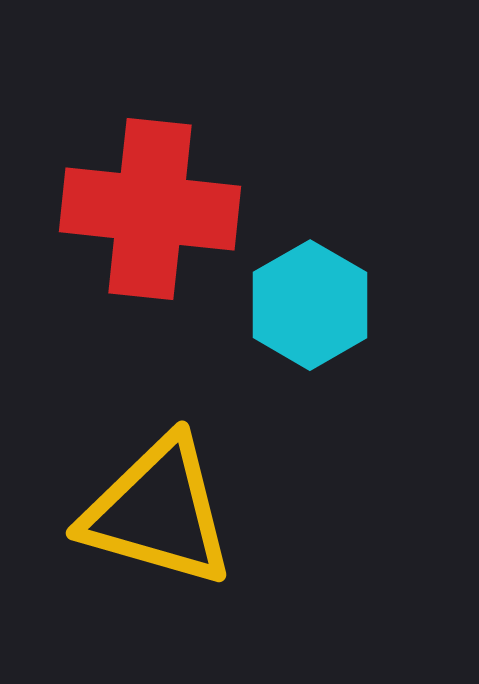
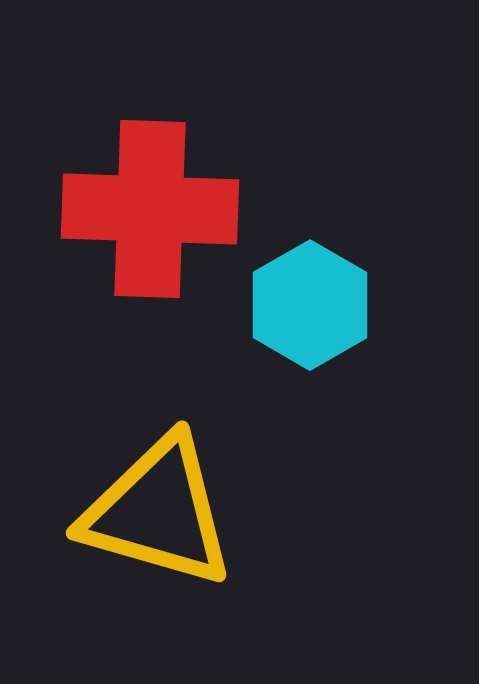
red cross: rotated 4 degrees counterclockwise
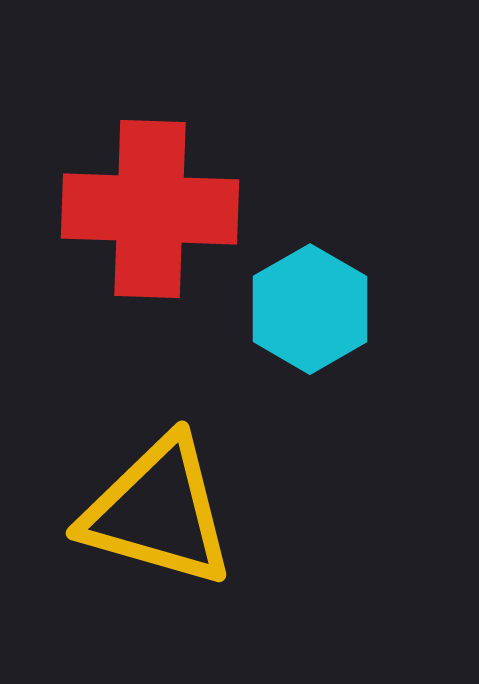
cyan hexagon: moved 4 px down
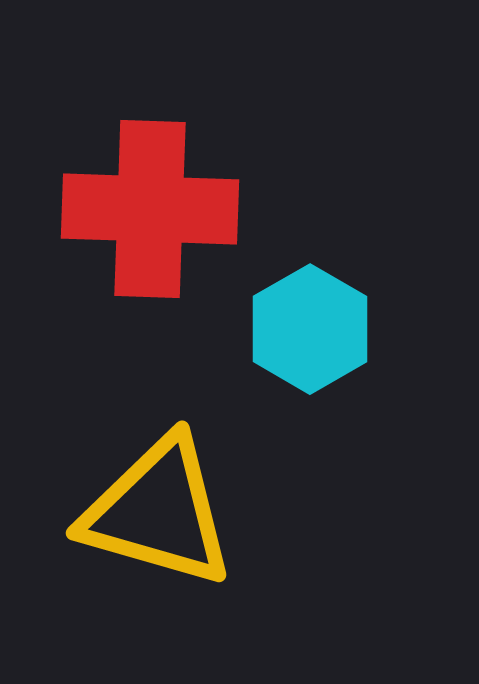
cyan hexagon: moved 20 px down
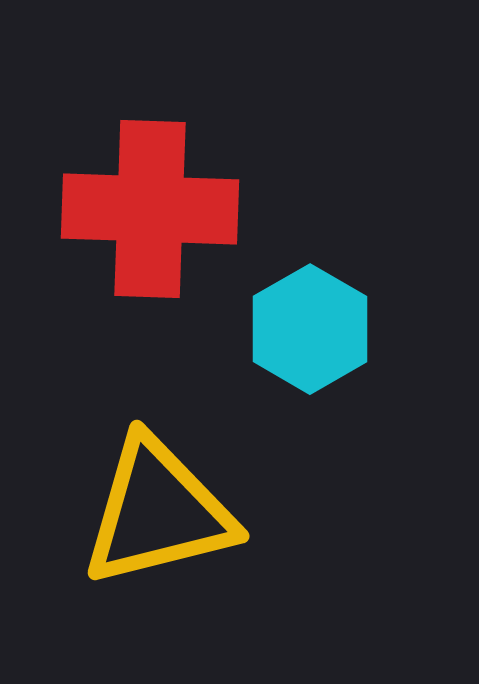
yellow triangle: rotated 30 degrees counterclockwise
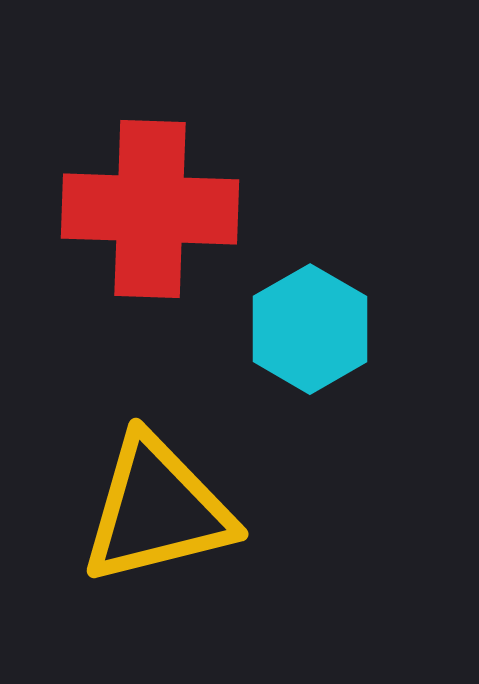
yellow triangle: moved 1 px left, 2 px up
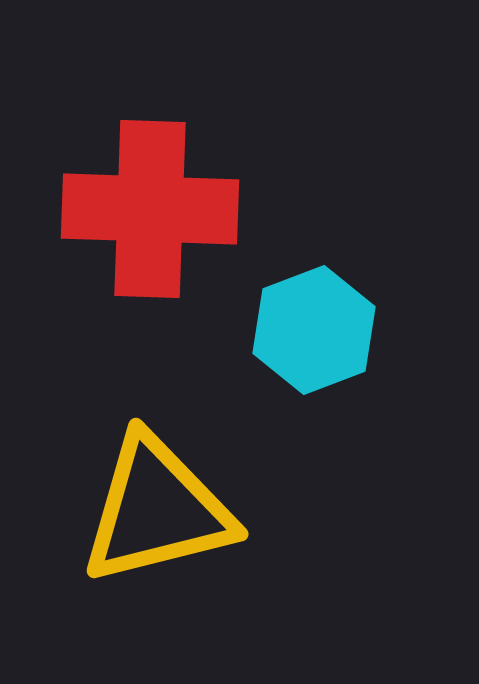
cyan hexagon: moved 4 px right, 1 px down; rotated 9 degrees clockwise
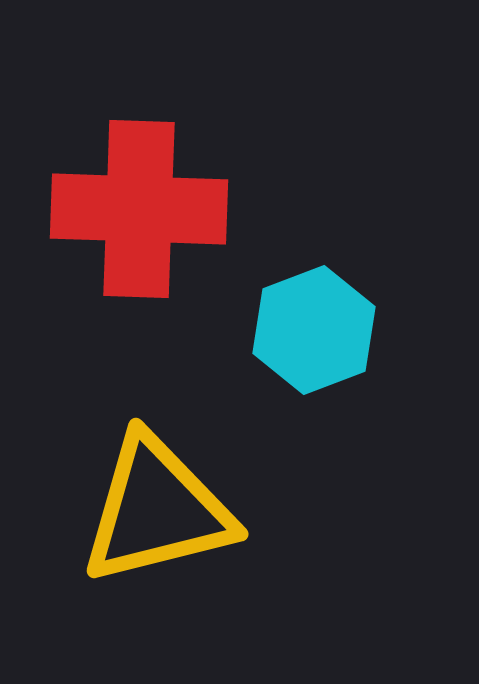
red cross: moved 11 px left
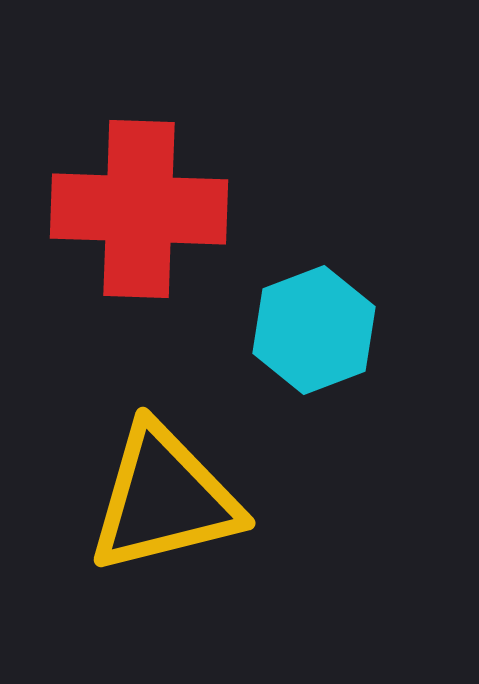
yellow triangle: moved 7 px right, 11 px up
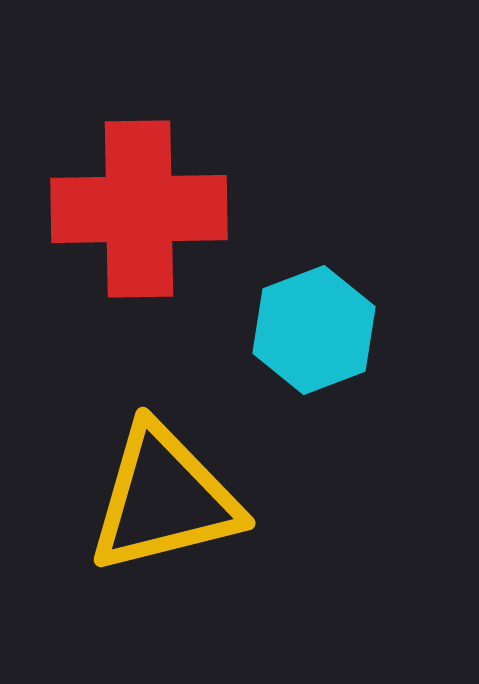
red cross: rotated 3 degrees counterclockwise
